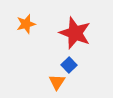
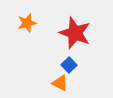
orange star: moved 1 px right, 1 px up
orange triangle: moved 3 px right, 1 px down; rotated 36 degrees counterclockwise
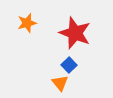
orange triangle: rotated 24 degrees clockwise
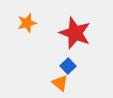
blue square: moved 1 px left, 1 px down
orange triangle: rotated 12 degrees counterclockwise
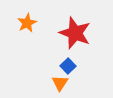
orange star: rotated 12 degrees counterclockwise
orange triangle: rotated 24 degrees clockwise
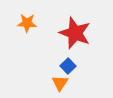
orange star: rotated 30 degrees clockwise
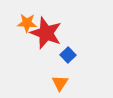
red star: moved 29 px left
blue square: moved 11 px up
